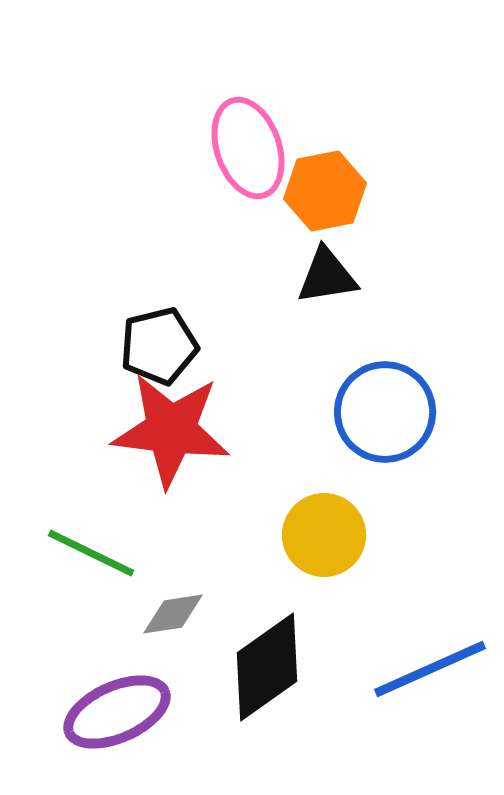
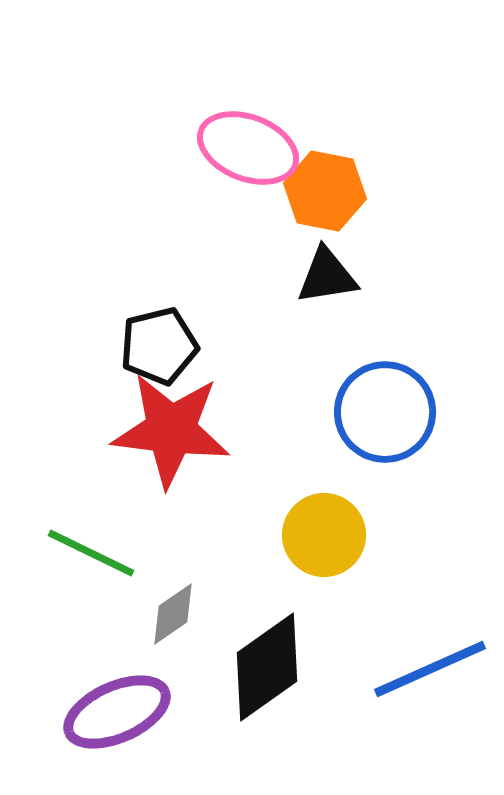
pink ellipse: rotated 50 degrees counterclockwise
orange hexagon: rotated 22 degrees clockwise
gray diamond: rotated 26 degrees counterclockwise
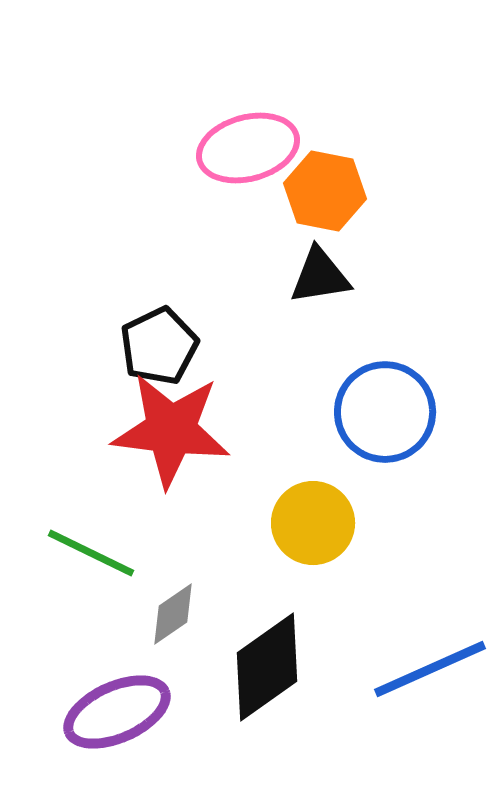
pink ellipse: rotated 36 degrees counterclockwise
black triangle: moved 7 px left
black pentagon: rotated 12 degrees counterclockwise
yellow circle: moved 11 px left, 12 px up
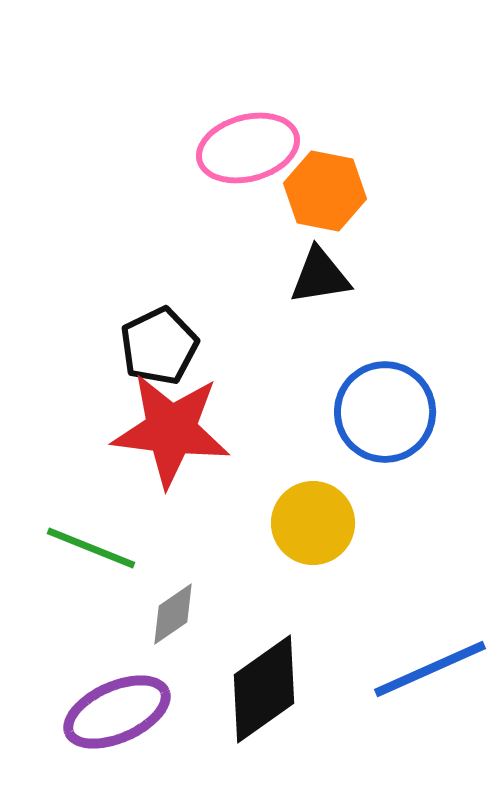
green line: moved 5 px up; rotated 4 degrees counterclockwise
black diamond: moved 3 px left, 22 px down
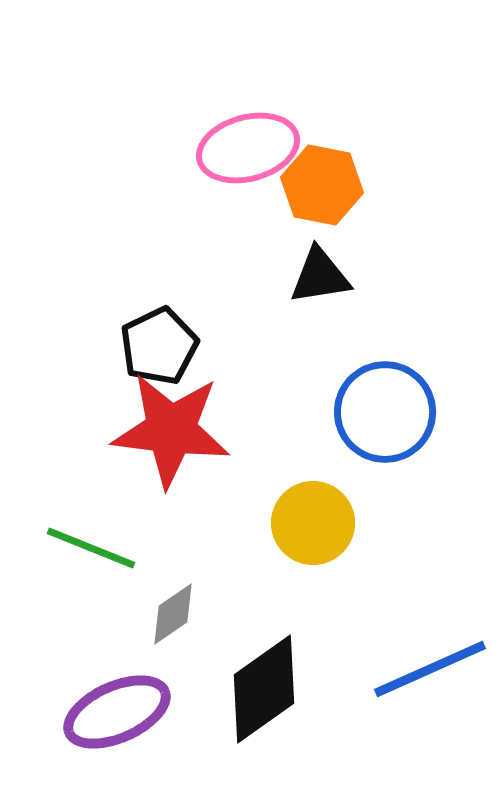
orange hexagon: moved 3 px left, 6 px up
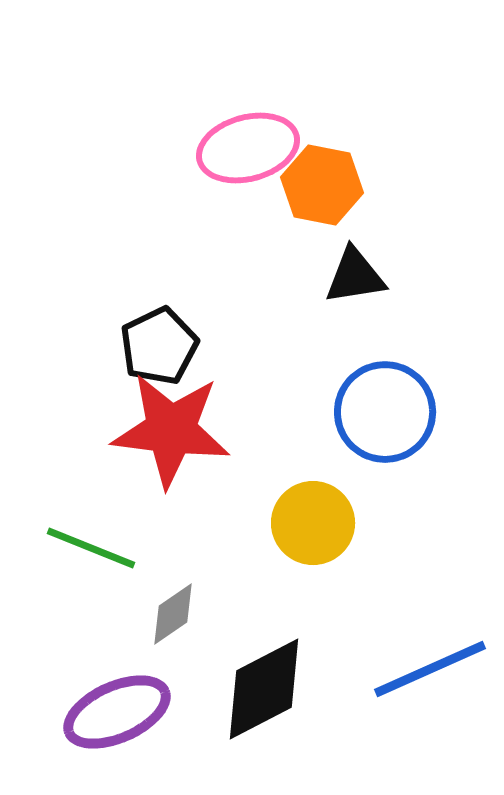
black triangle: moved 35 px right
black diamond: rotated 8 degrees clockwise
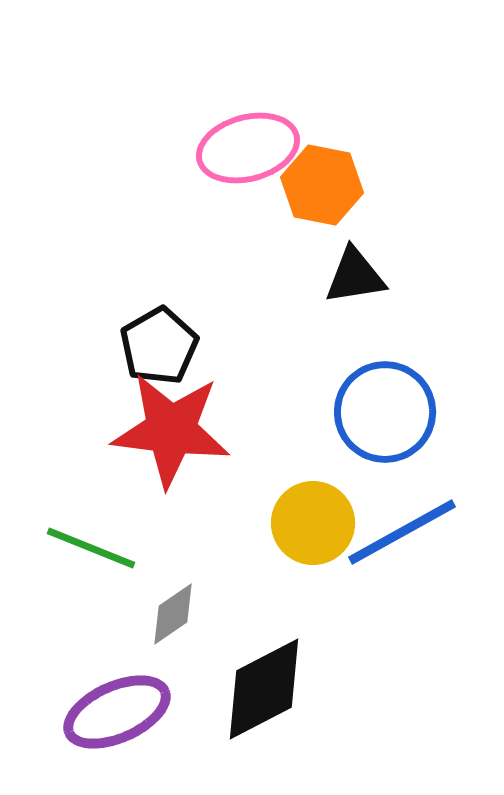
black pentagon: rotated 4 degrees counterclockwise
blue line: moved 28 px left, 137 px up; rotated 5 degrees counterclockwise
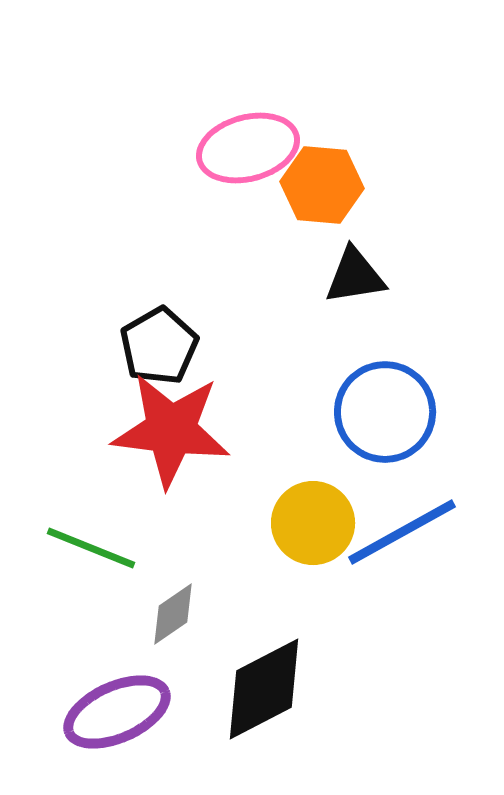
orange hexagon: rotated 6 degrees counterclockwise
